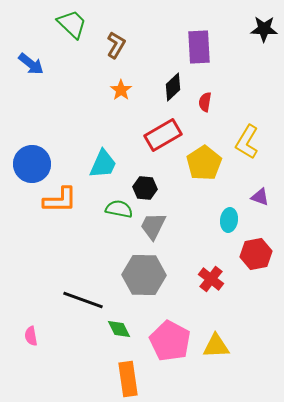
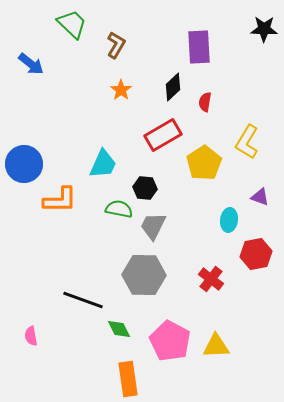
blue circle: moved 8 px left
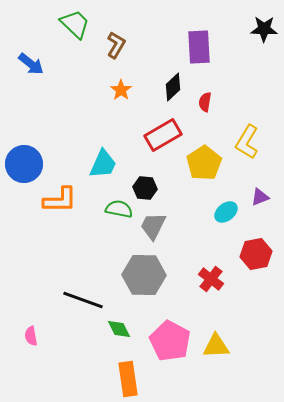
green trapezoid: moved 3 px right
purple triangle: rotated 42 degrees counterclockwise
cyan ellipse: moved 3 px left, 8 px up; rotated 45 degrees clockwise
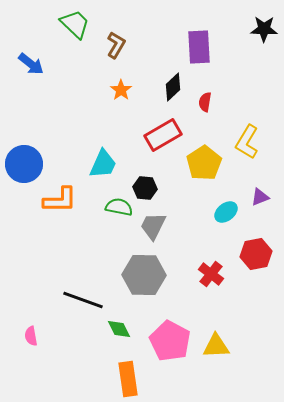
green semicircle: moved 2 px up
red cross: moved 5 px up
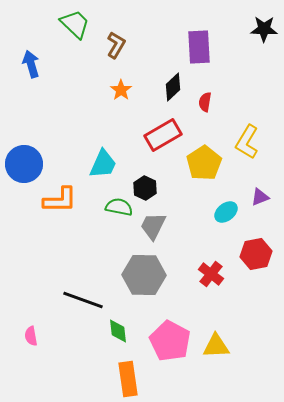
blue arrow: rotated 144 degrees counterclockwise
black hexagon: rotated 20 degrees clockwise
green diamond: moved 1 px left, 2 px down; rotated 20 degrees clockwise
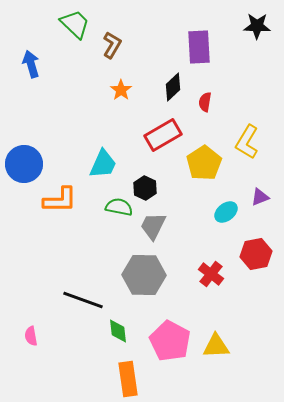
black star: moved 7 px left, 3 px up
brown L-shape: moved 4 px left
